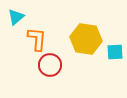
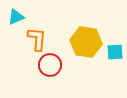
cyan triangle: rotated 18 degrees clockwise
yellow hexagon: moved 3 px down
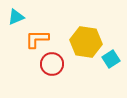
orange L-shape: rotated 95 degrees counterclockwise
cyan square: moved 4 px left, 7 px down; rotated 30 degrees counterclockwise
red circle: moved 2 px right, 1 px up
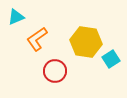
orange L-shape: rotated 35 degrees counterclockwise
red circle: moved 3 px right, 7 px down
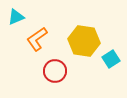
yellow hexagon: moved 2 px left, 1 px up
